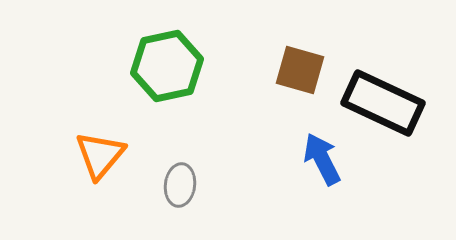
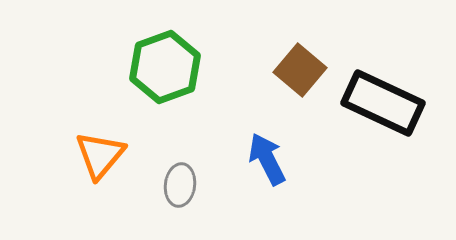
green hexagon: moved 2 px left, 1 px down; rotated 8 degrees counterclockwise
brown square: rotated 24 degrees clockwise
blue arrow: moved 55 px left
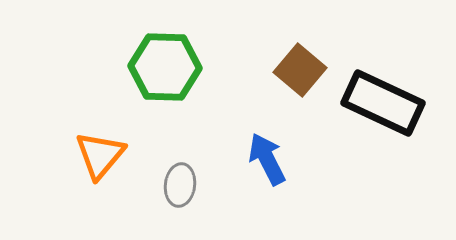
green hexagon: rotated 22 degrees clockwise
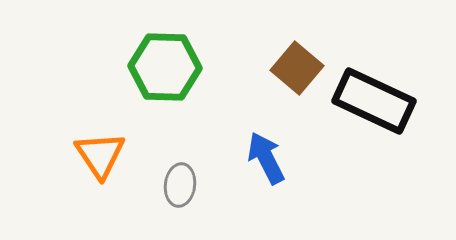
brown square: moved 3 px left, 2 px up
black rectangle: moved 9 px left, 2 px up
orange triangle: rotated 14 degrees counterclockwise
blue arrow: moved 1 px left, 1 px up
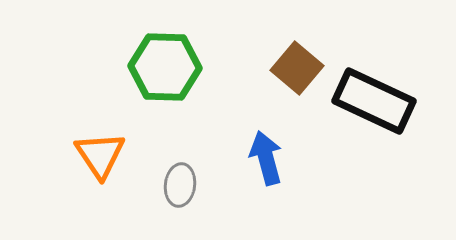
blue arrow: rotated 12 degrees clockwise
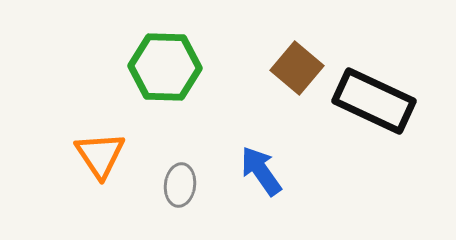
blue arrow: moved 5 px left, 13 px down; rotated 20 degrees counterclockwise
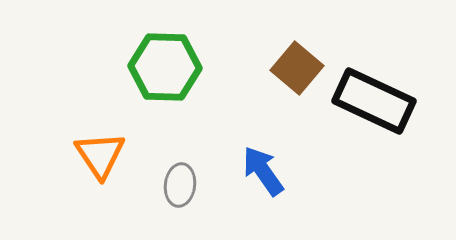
blue arrow: moved 2 px right
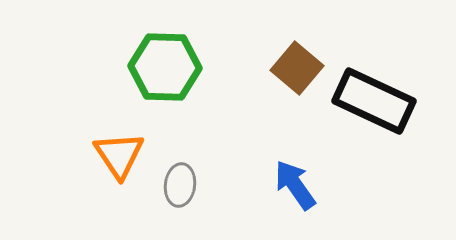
orange triangle: moved 19 px right
blue arrow: moved 32 px right, 14 px down
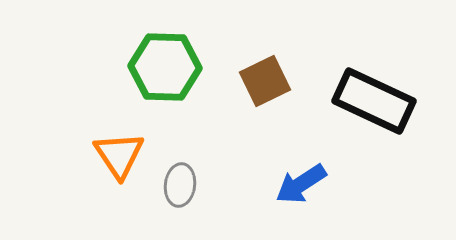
brown square: moved 32 px left, 13 px down; rotated 24 degrees clockwise
blue arrow: moved 6 px right, 1 px up; rotated 88 degrees counterclockwise
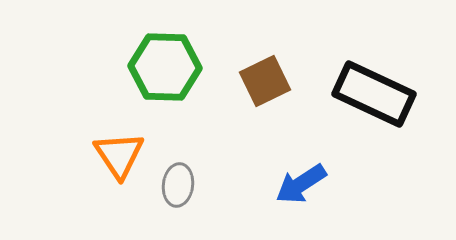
black rectangle: moved 7 px up
gray ellipse: moved 2 px left
